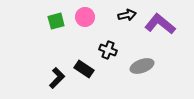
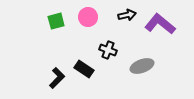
pink circle: moved 3 px right
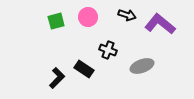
black arrow: rotated 30 degrees clockwise
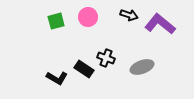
black arrow: moved 2 px right
black cross: moved 2 px left, 8 px down
gray ellipse: moved 1 px down
black L-shape: rotated 75 degrees clockwise
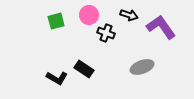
pink circle: moved 1 px right, 2 px up
purple L-shape: moved 1 px right, 3 px down; rotated 16 degrees clockwise
black cross: moved 25 px up
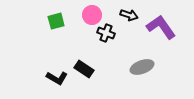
pink circle: moved 3 px right
